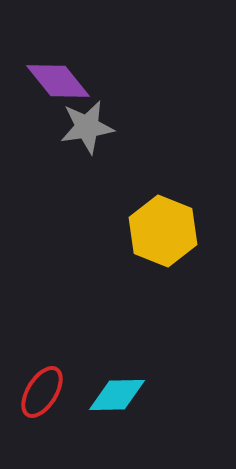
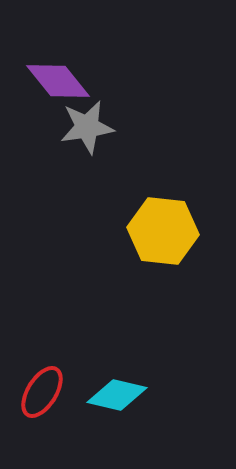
yellow hexagon: rotated 16 degrees counterclockwise
cyan diamond: rotated 14 degrees clockwise
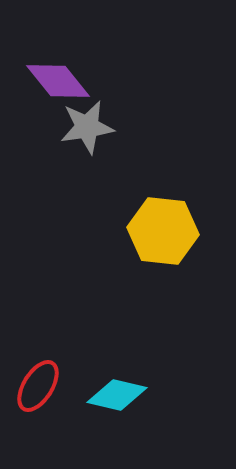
red ellipse: moved 4 px left, 6 px up
